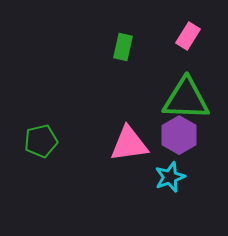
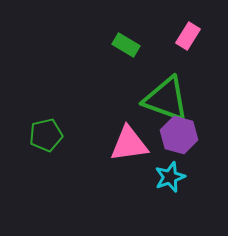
green rectangle: moved 3 px right, 2 px up; rotated 72 degrees counterclockwise
green triangle: moved 20 px left; rotated 18 degrees clockwise
purple hexagon: rotated 15 degrees counterclockwise
green pentagon: moved 5 px right, 6 px up
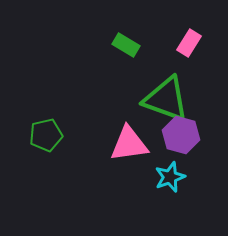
pink rectangle: moved 1 px right, 7 px down
purple hexagon: moved 2 px right
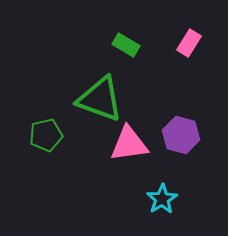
green triangle: moved 66 px left
cyan star: moved 8 px left, 22 px down; rotated 12 degrees counterclockwise
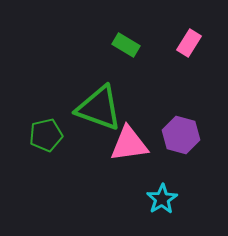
green triangle: moved 1 px left, 9 px down
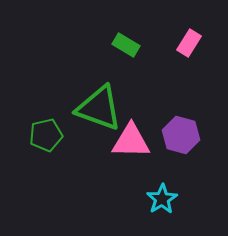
pink triangle: moved 2 px right, 3 px up; rotated 9 degrees clockwise
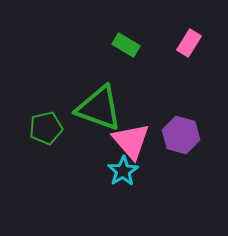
green pentagon: moved 7 px up
pink triangle: rotated 48 degrees clockwise
cyan star: moved 39 px left, 28 px up
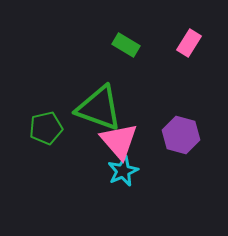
pink triangle: moved 12 px left
cyan star: rotated 8 degrees clockwise
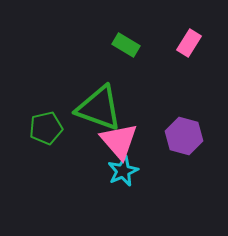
purple hexagon: moved 3 px right, 1 px down
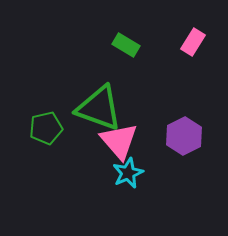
pink rectangle: moved 4 px right, 1 px up
purple hexagon: rotated 18 degrees clockwise
cyan star: moved 5 px right, 2 px down
